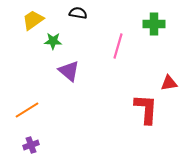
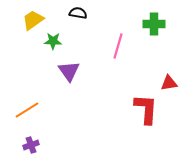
purple triangle: rotated 15 degrees clockwise
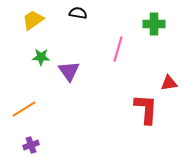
green star: moved 12 px left, 16 px down
pink line: moved 3 px down
orange line: moved 3 px left, 1 px up
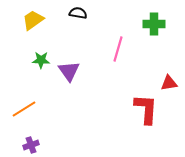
green star: moved 3 px down
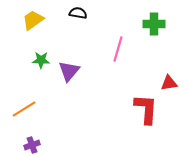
purple triangle: rotated 15 degrees clockwise
purple cross: moved 1 px right
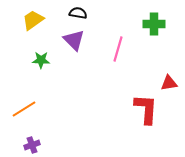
purple triangle: moved 5 px right, 31 px up; rotated 25 degrees counterclockwise
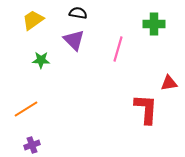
orange line: moved 2 px right
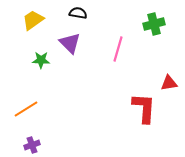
green cross: rotated 15 degrees counterclockwise
purple triangle: moved 4 px left, 3 px down
red L-shape: moved 2 px left, 1 px up
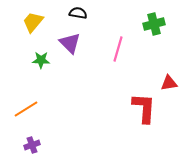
yellow trapezoid: moved 2 px down; rotated 15 degrees counterclockwise
